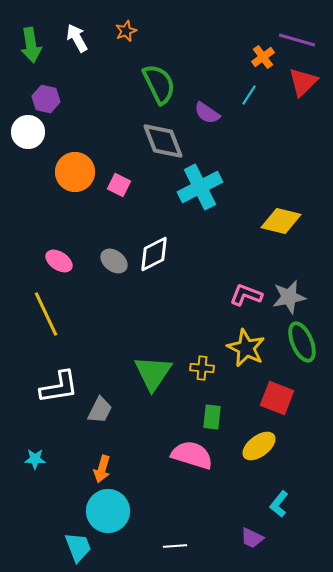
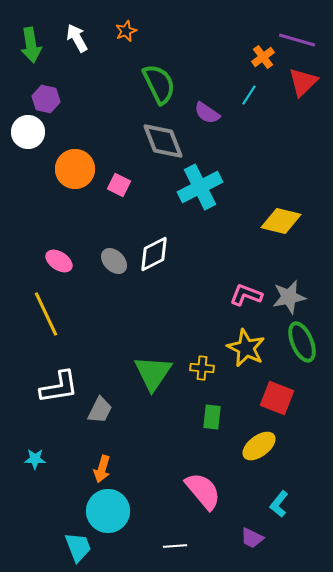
orange circle: moved 3 px up
gray ellipse: rotated 8 degrees clockwise
pink semicircle: moved 11 px right, 36 px down; rotated 33 degrees clockwise
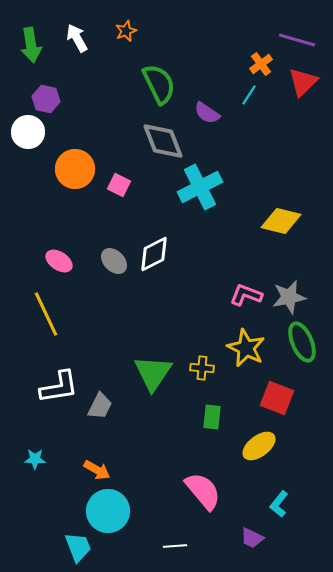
orange cross: moved 2 px left, 7 px down
gray trapezoid: moved 4 px up
orange arrow: moved 5 px left, 1 px down; rotated 76 degrees counterclockwise
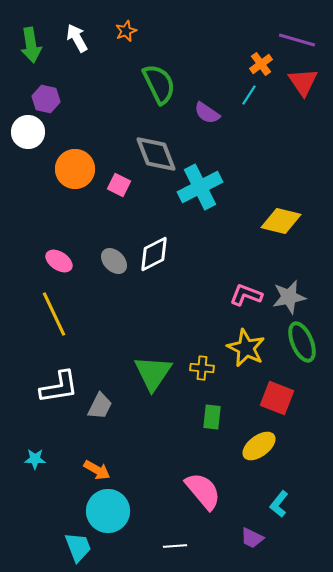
red triangle: rotated 20 degrees counterclockwise
gray diamond: moved 7 px left, 13 px down
yellow line: moved 8 px right
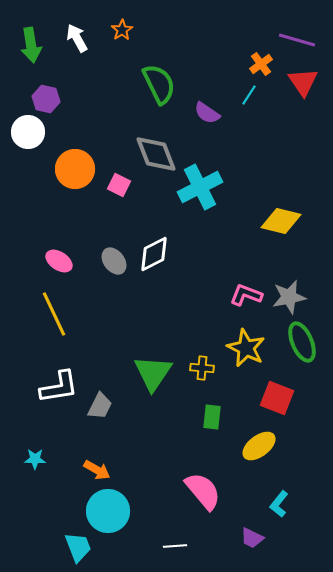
orange star: moved 4 px left, 1 px up; rotated 10 degrees counterclockwise
gray ellipse: rotated 8 degrees clockwise
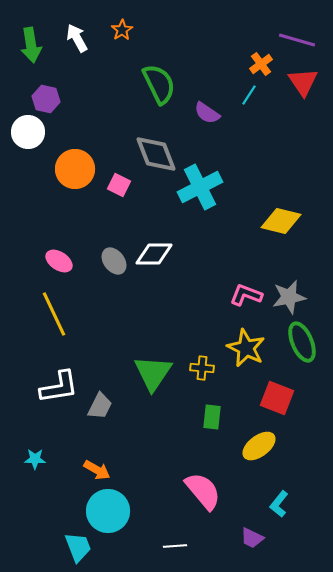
white diamond: rotated 27 degrees clockwise
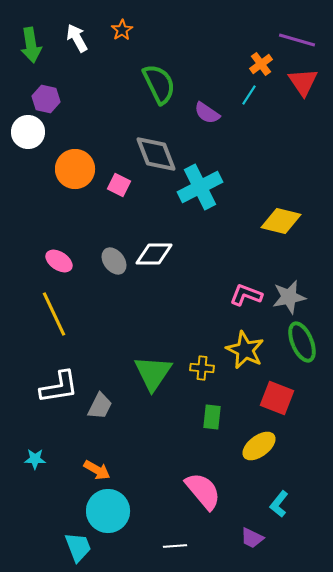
yellow star: moved 1 px left, 2 px down
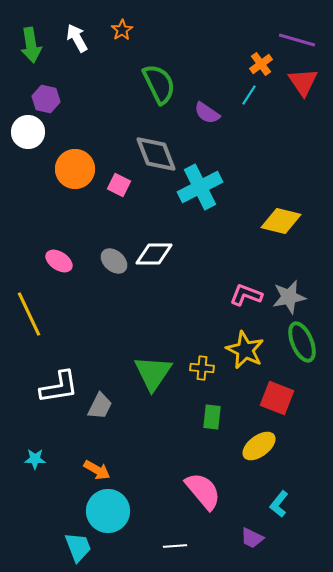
gray ellipse: rotated 12 degrees counterclockwise
yellow line: moved 25 px left
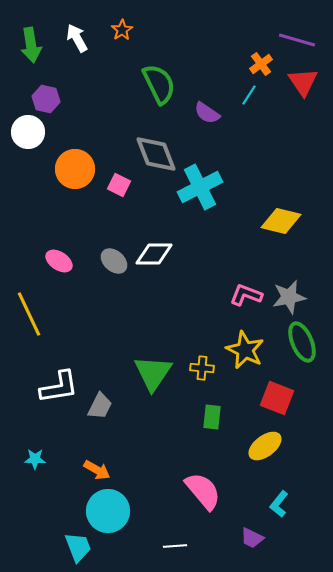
yellow ellipse: moved 6 px right
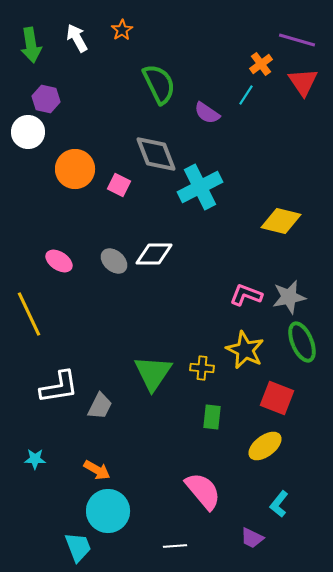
cyan line: moved 3 px left
